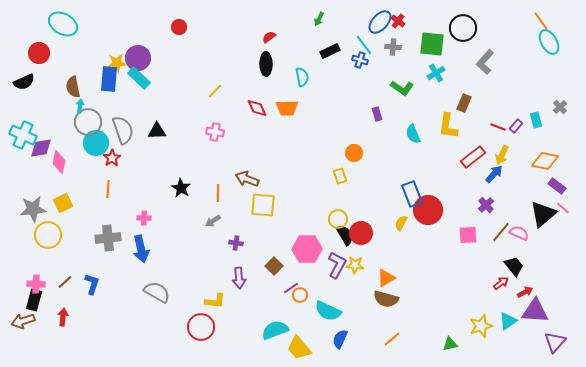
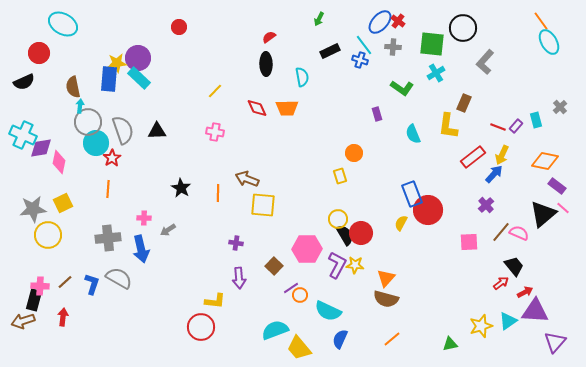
gray arrow at (213, 221): moved 45 px left, 9 px down
pink square at (468, 235): moved 1 px right, 7 px down
orange triangle at (386, 278): rotated 18 degrees counterclockwise
pink cross at (36, 284): moved 4 px right, 2 px down
gray semicircle at (157, 292): moved 38 px left, 14 px up
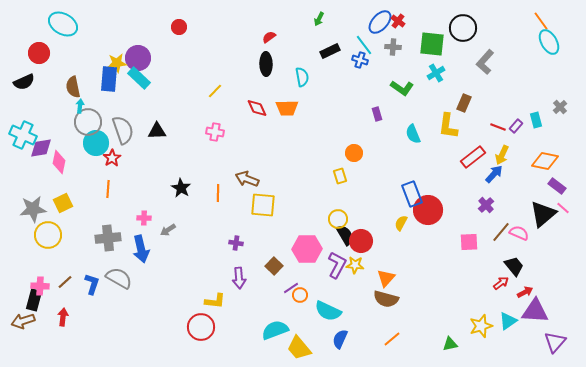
red circle at (361, 233): moved 8 px down
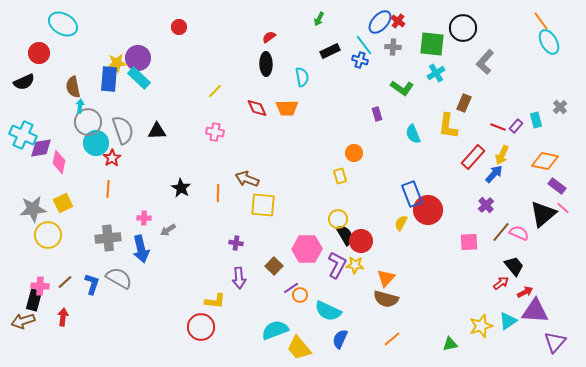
red rectangle at (473, 157): rotated 10 degrees counterclockwise
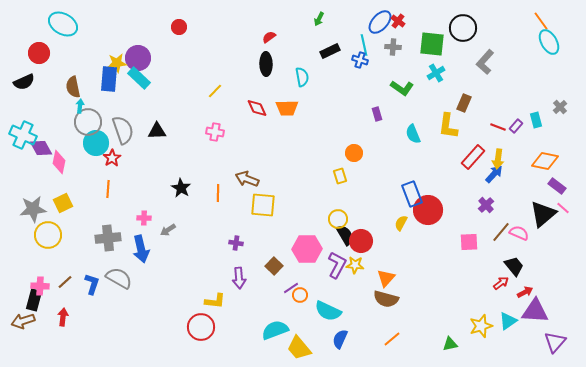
cyan line at (364, 45): rotated 25 degrees clockwise
purple diamond at (41, 148): rotated 70 degrees clockwise
yellow arrow at (502, 155): moved 4 px left, 4 px down; rotated 18 degrees counterclockwise
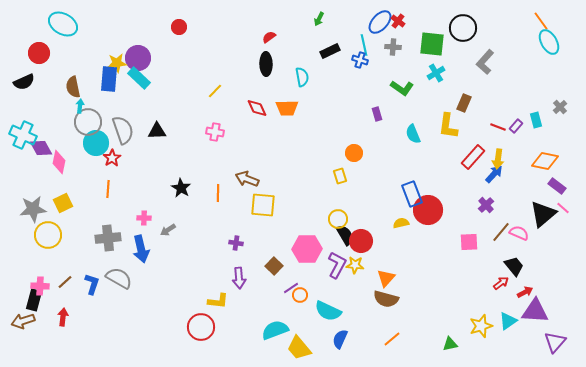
yellow semicircle at (401, 223): rotated 49 degrees clockwise
yellow L-shape at (215, 301): moved 3 px right
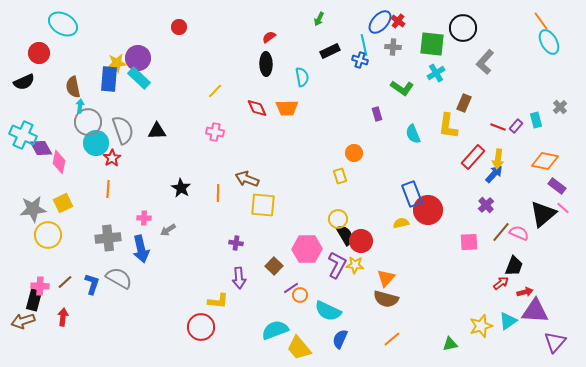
black trapezoid at (514, 266): rotated 60 degrees clockwise
red arrow at (525, 292): rotated 14 degrees clockwise
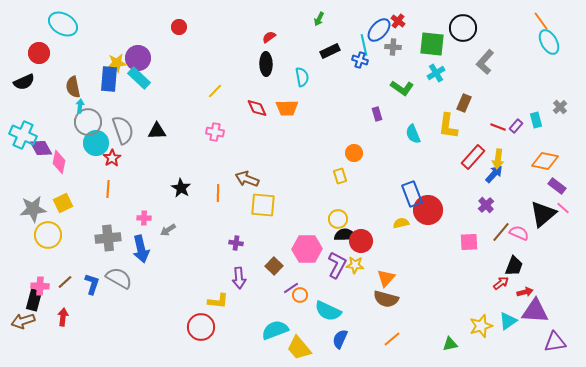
blue ellipse at (380, 22): moved 1 px left, 8 px down
black semicircle at (345, 235): rotated 60 degrees counterclockwise
purple triangle at (555, 342): rotated 40 degrees clockwise
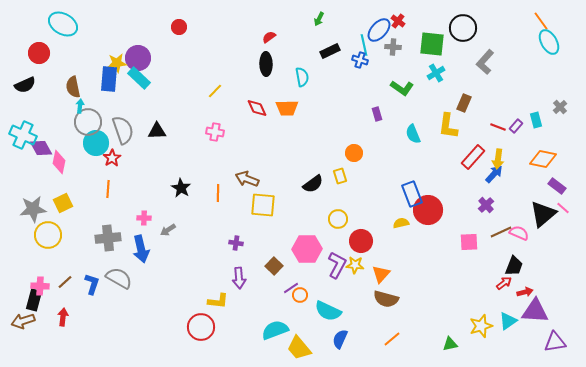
black semicircle at (24, 82): moved 1 px right, 3 px down
orange diamond at (545, 161): moved 2 px left, 2 px up
brown line at (501, 232): rotated 25 degrees clockwise
black semicircle at (345, 235): moved 32 px left, 51 px up; rotated 145 degrees clockwise
orange triangle at (386, 278): moved 5 px left, 4 px up
red arrow at (501, 283): moved 3 px right
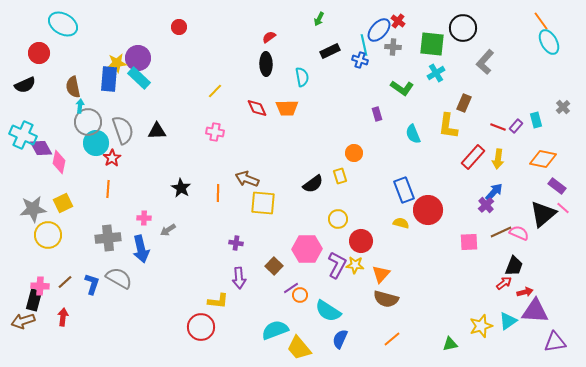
gray cross at (560, 107): moved 3 px right
blue arrow at (494, 174): moved 18 px down
blue rectangle at (412, 194): moved 8 px left, 4 px up
yellow square at (263, 205): moved 2 px up
yellow semicircle at (401, 223): rotated 28 degrees clockwise
cyan semicircle at (328, 311): rotated 8 degrees clockwise
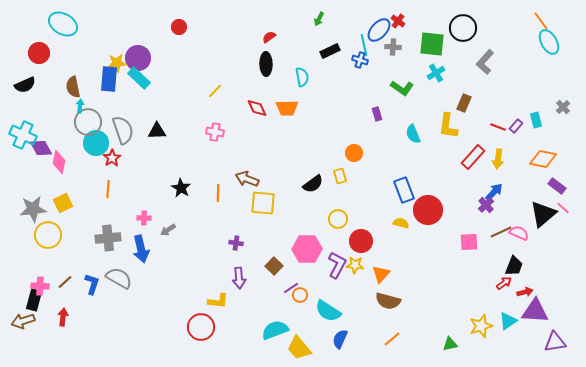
brown semicircle at (386, 299): moved 2 px right, 2 px down
